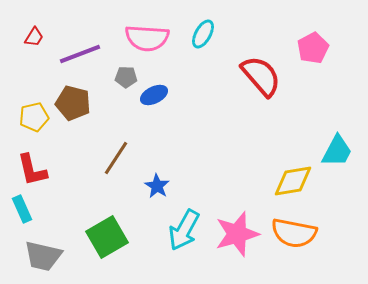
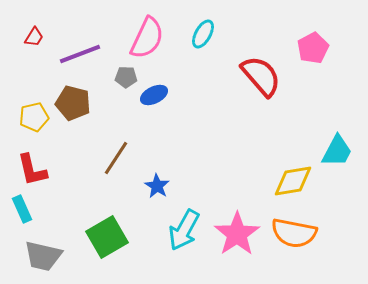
pink semicircle: rotated 69 degrees counterclockwise
pink star: rotated 18 degrees counterclockwise
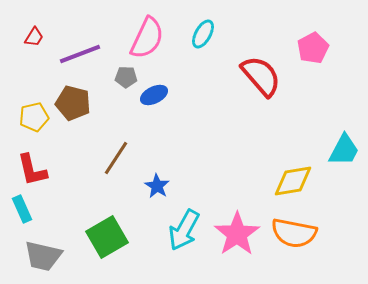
cyan trapezoid: moved 7 px right, 1 px up
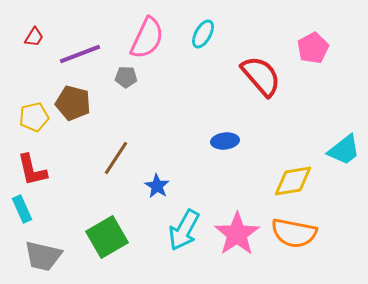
blue ellipse: moved 71 px right, 46 px down; rotated 20 degrees clockwise
cyan trapezoid: rotated 24 degrees clockwise
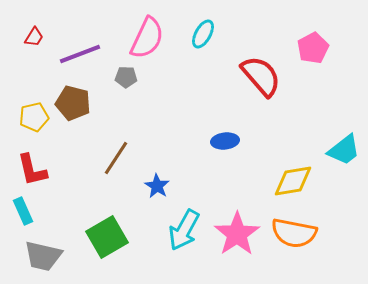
cyan rectangle: moved 1 px right, 2 px down
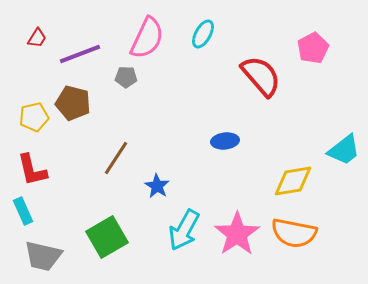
red trapezoid: moved 3 px right, 1 px down
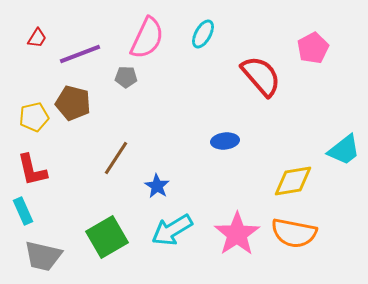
cyan arrow: moved 12 px left; rotated 30 degrees clockwise
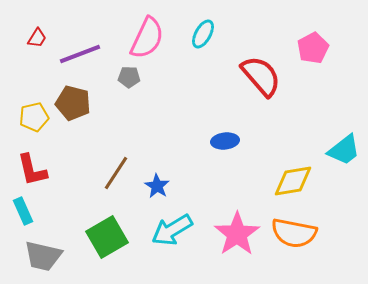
gray pentagon: moved 3 px right
brown line: moved 15 px down
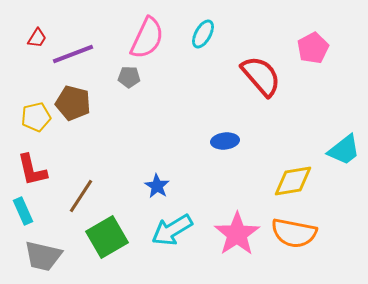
purple line: moved 7 px left
yellow pentagon: moved 2 px right
brown line: moved 35 px left, 23 px down
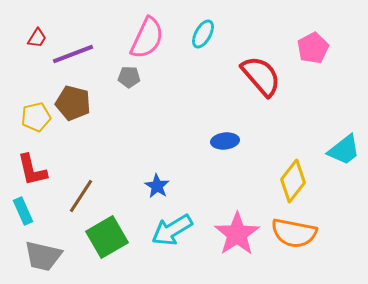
yellow diamond: rotated 42 degrees counterclockwise
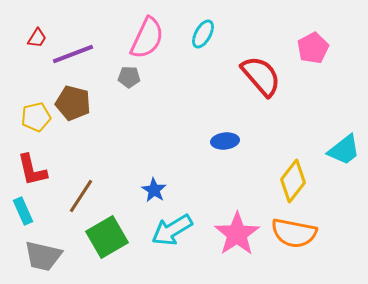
blue star: moved 3 px left, 4 px down
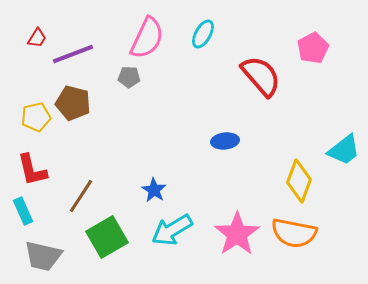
yellow diamond: moved 6 px right; rotated 18 degrees counterclockwise
